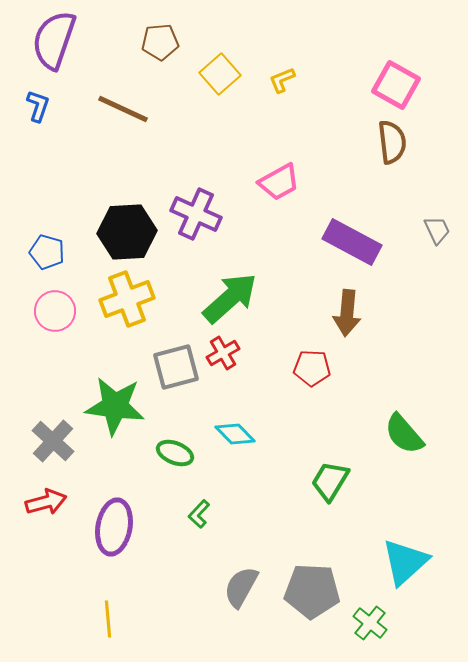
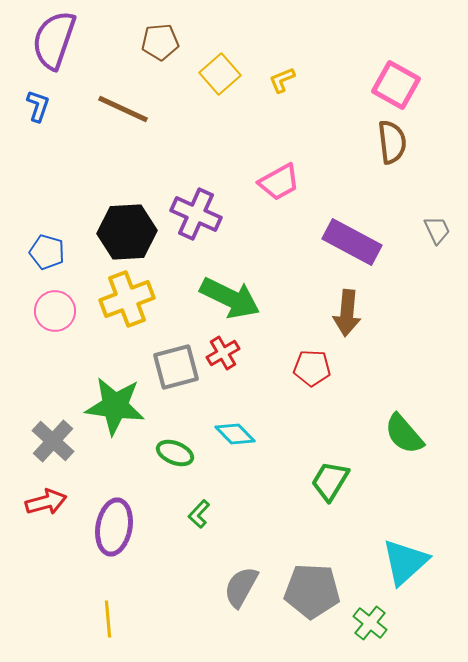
green arrow: rotated 68 degrees clockwise
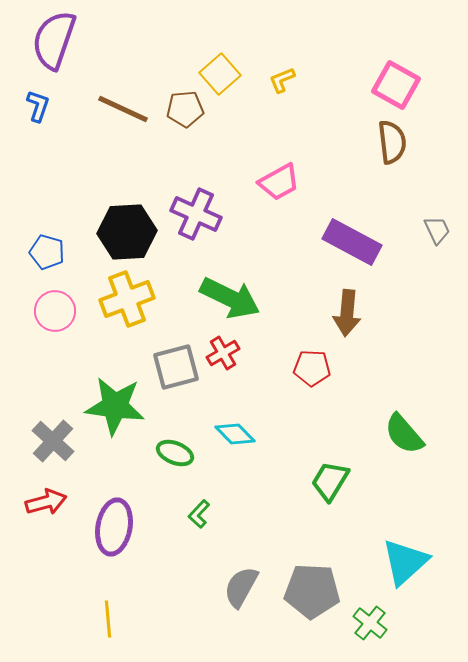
brown pentagon: moved 25 px right, 67 px down
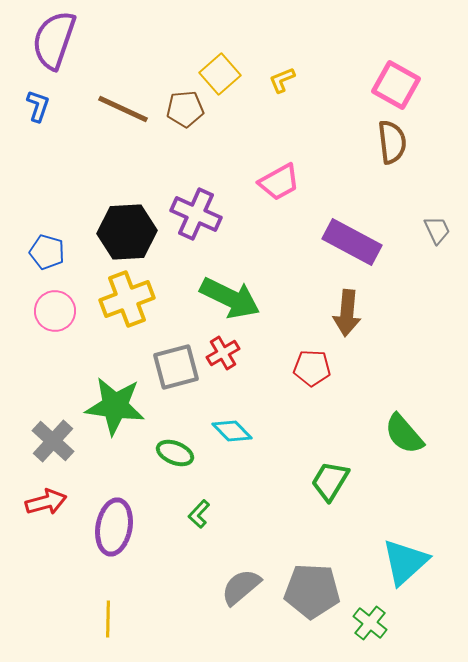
cyan diamond: moved 3 px left, 3 px up
gray semicircle: rotated 21 degrees clockwise
yellow line: rotated 6 degrees clockwise
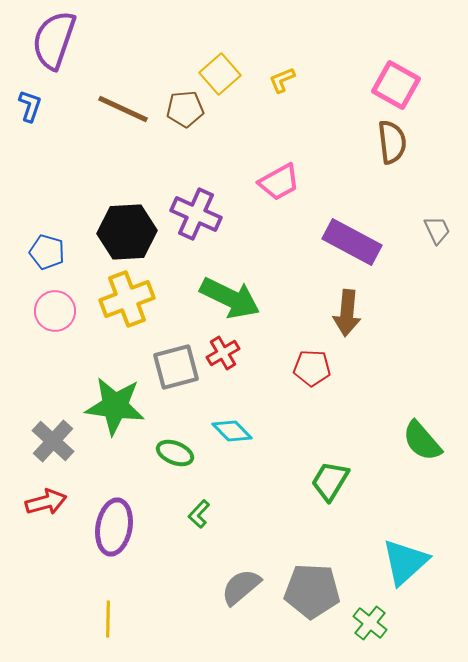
blue L-shape: moved 8 px left
green semicircle: moved 18 px right, 7 px down
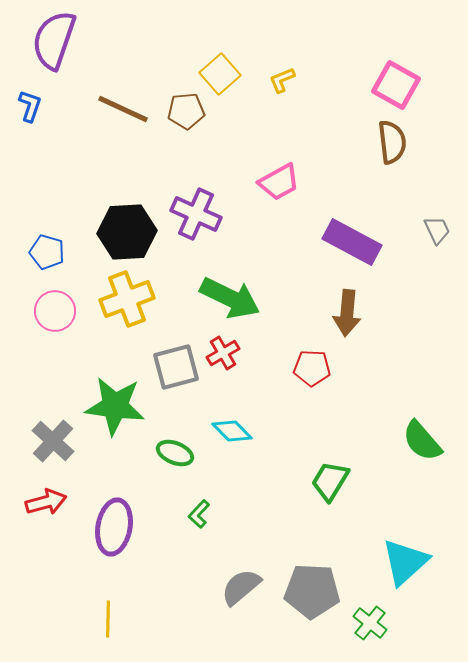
brown pentagon: moved 1 px right, 2 px down
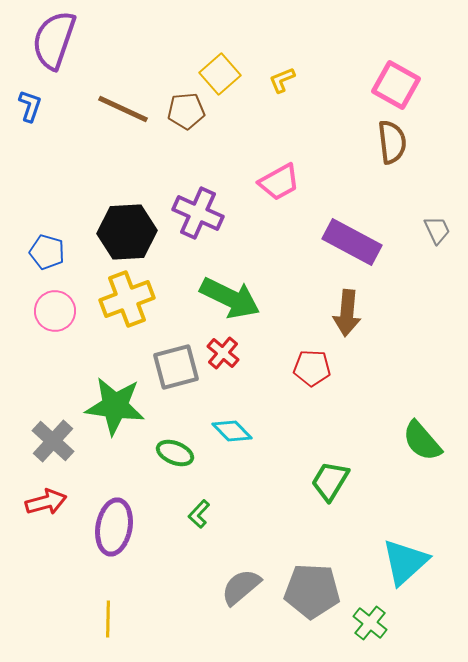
purple cross: moved 2 px right, 1 px up
red cross: rotated 20 degrees counterclockwise
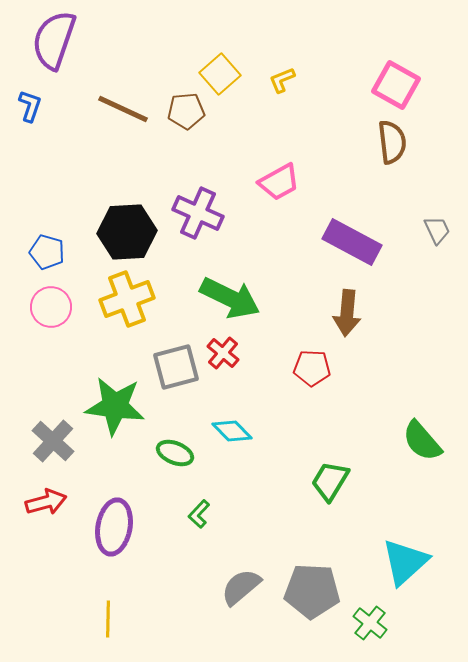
pink circle: moved 4 px left, 4 px up
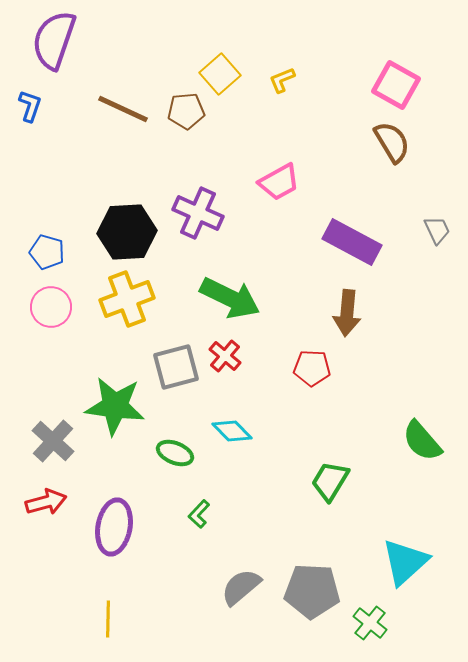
brown semicircle: rotated 24 degrees counterclockwise
red cross: moved 2 px right, 3 px down
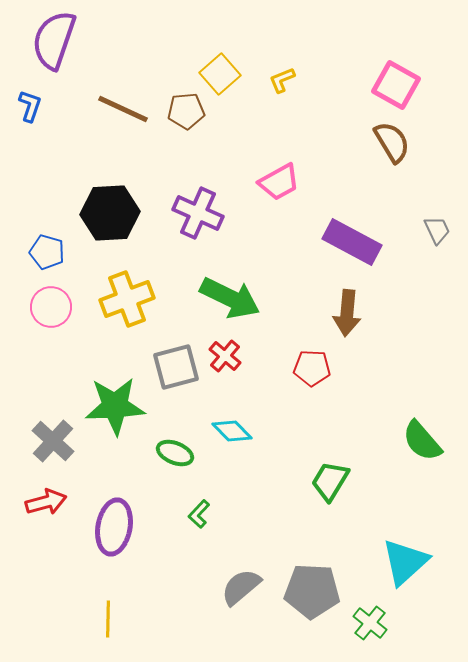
black hexagon: moved 17 px left, 19 px up
green star: rotated 10 degrees counterclockwise
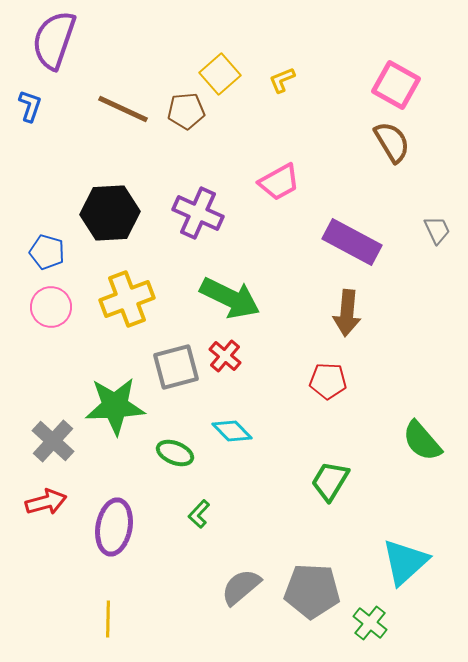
red pentagon: moved 16 px right, 13 px down
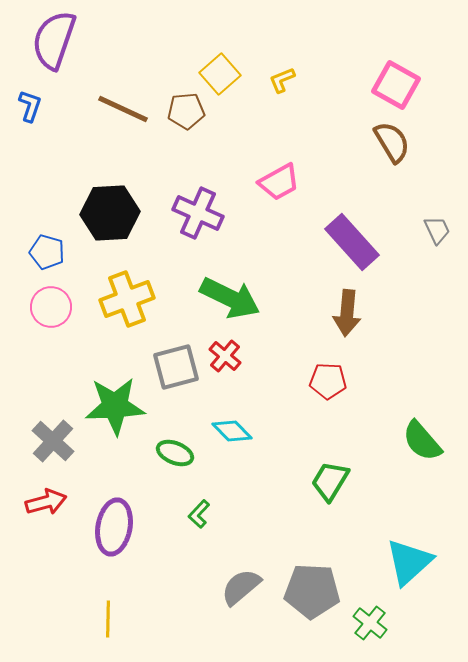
purple rectangle: rotated 20 degrees clockwise
cyan triangle: moved 4 px right
